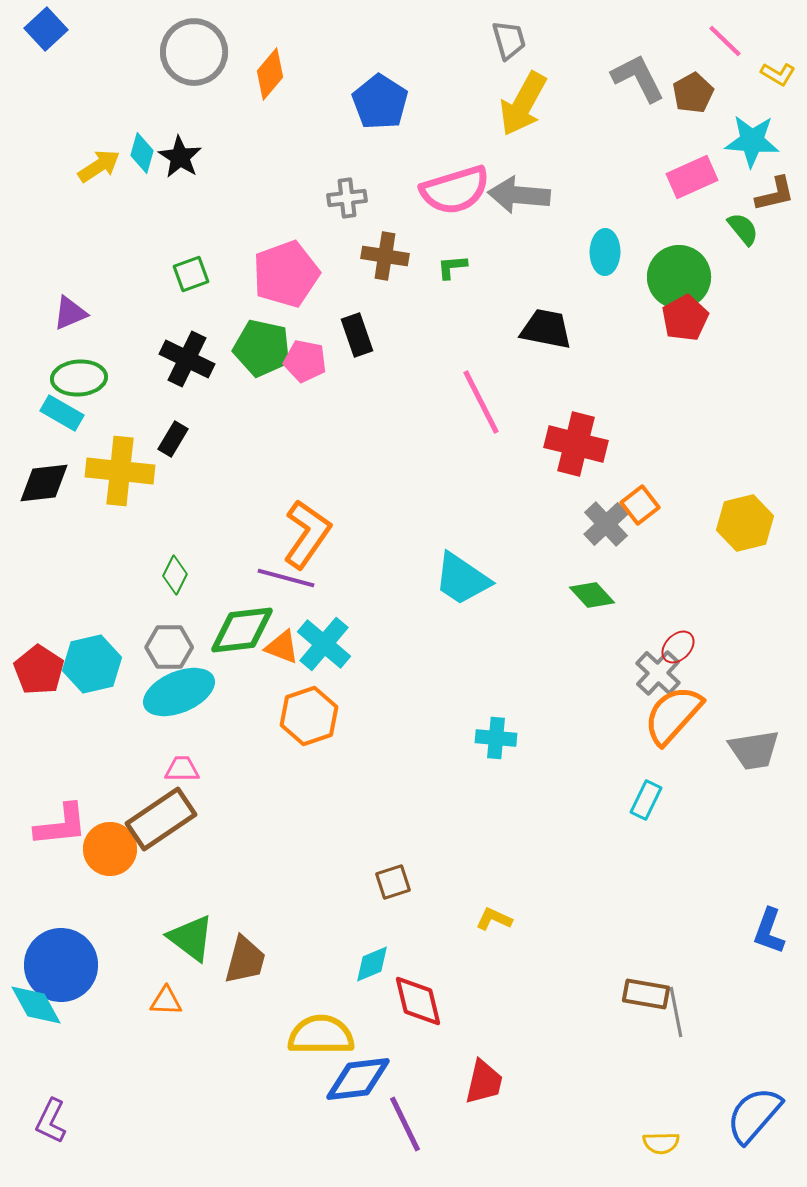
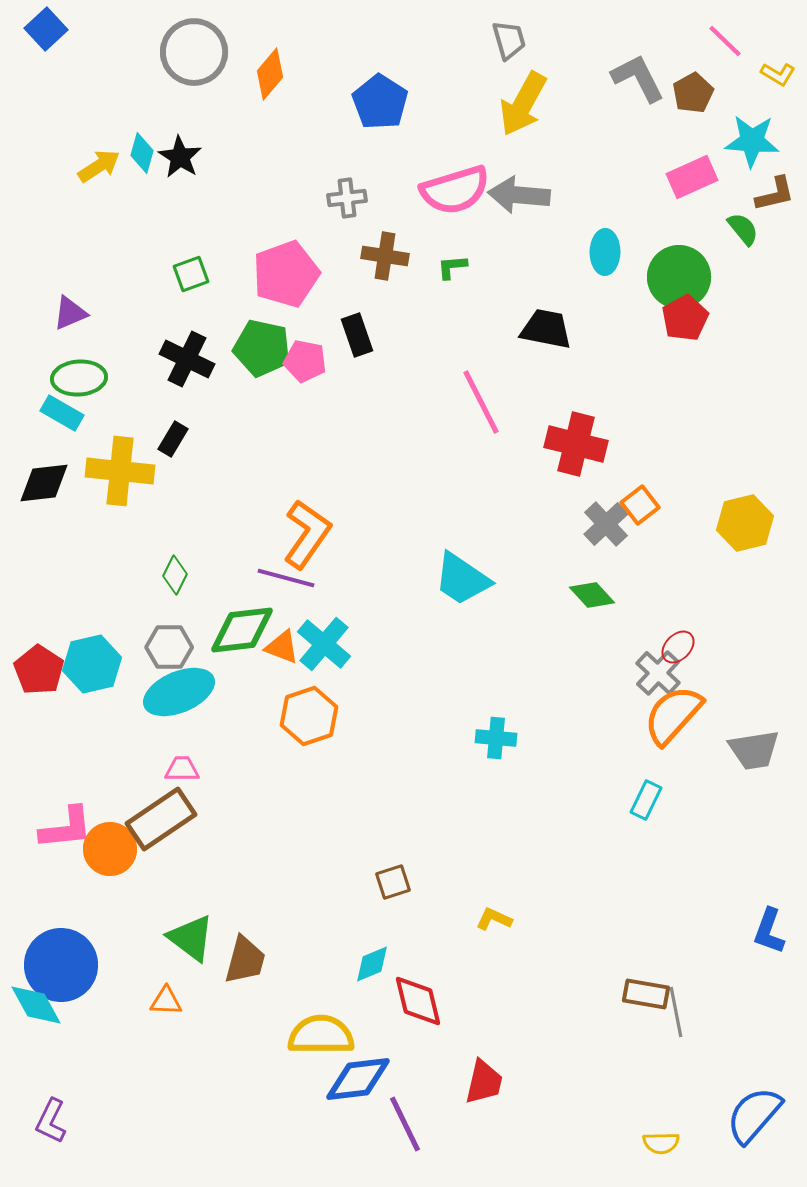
pink L-shape at (61, 825): moved 5 px right, 3 px down
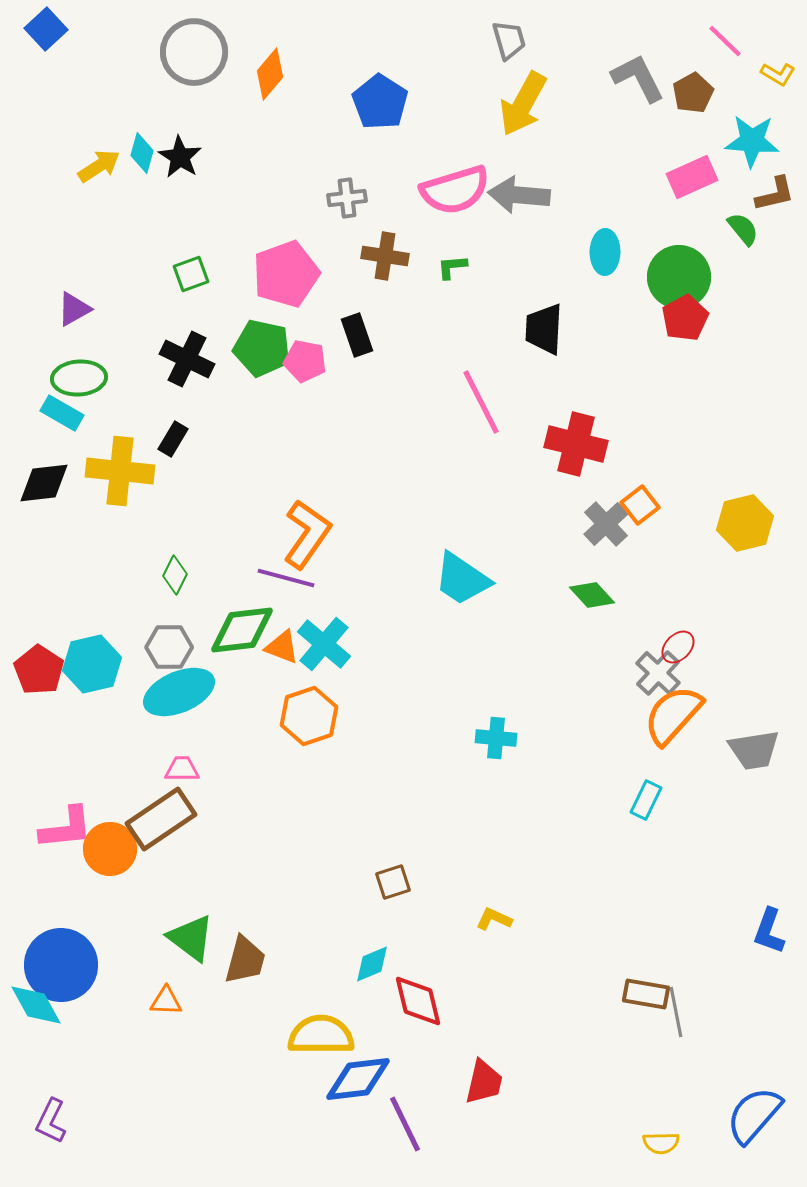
purple triangle at (70, 313): moved 4 px right, 4 px up; rotated 6 degrees counterclockwise
black trapezoid at (546, 329): moved 2 px left; rotated 98 degrees counterclockwise
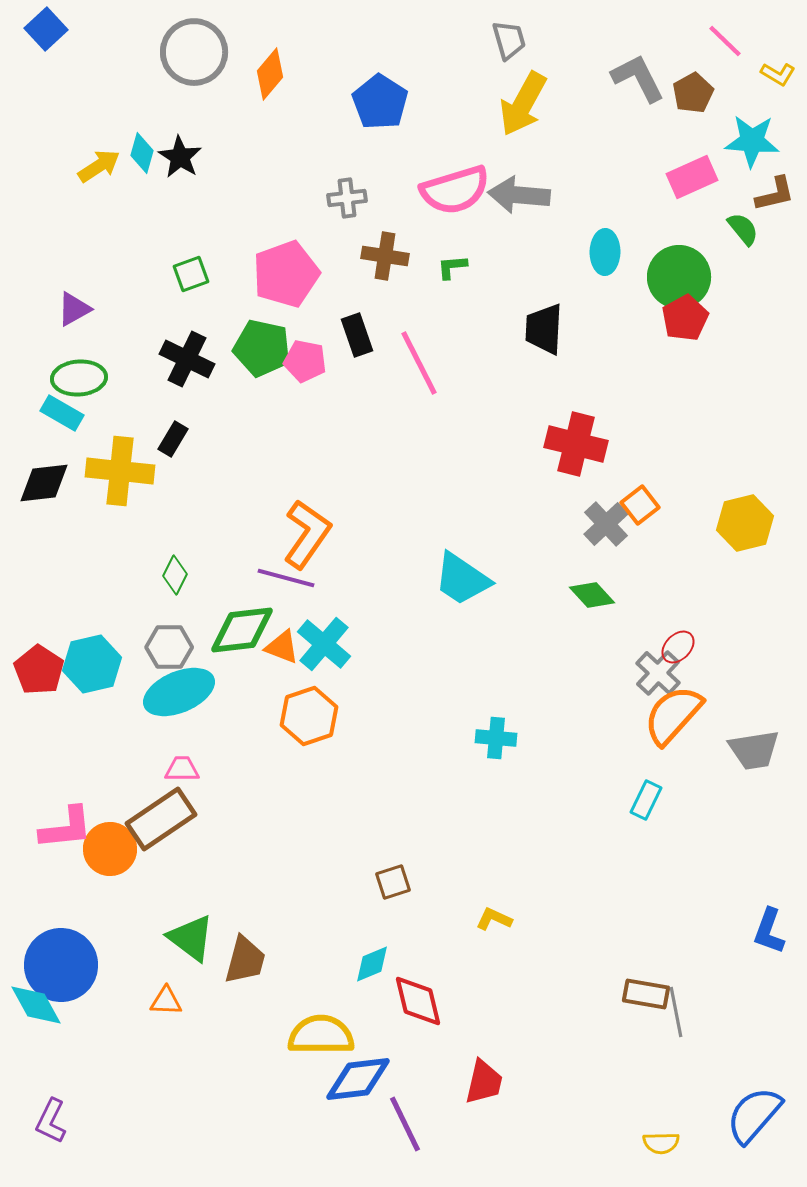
pink line at (481, 402): moved 62 px left, 39 px up
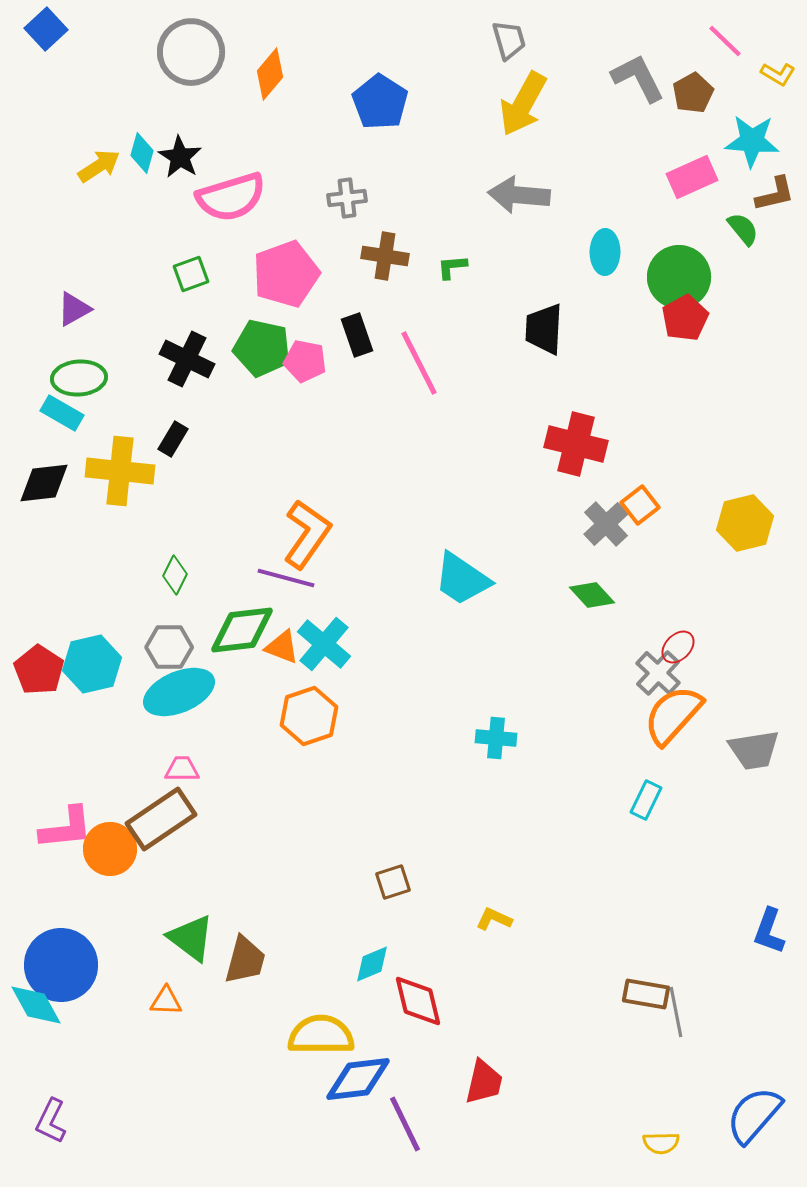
gray circle at (194, 52): moved 3 px left
pink semicircle at (455, 190): moved 224 px left, 7 px down
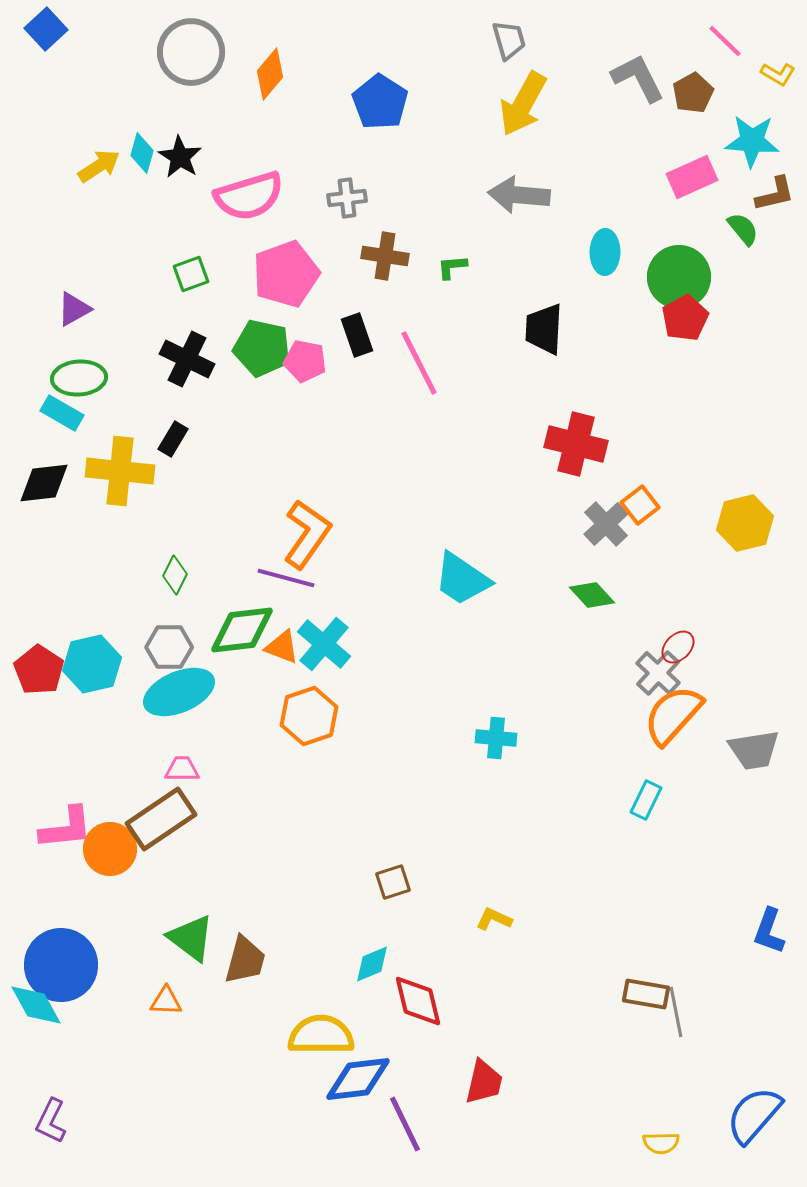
pink semicircle at (231, 197): moved 18 px right, 1 px up
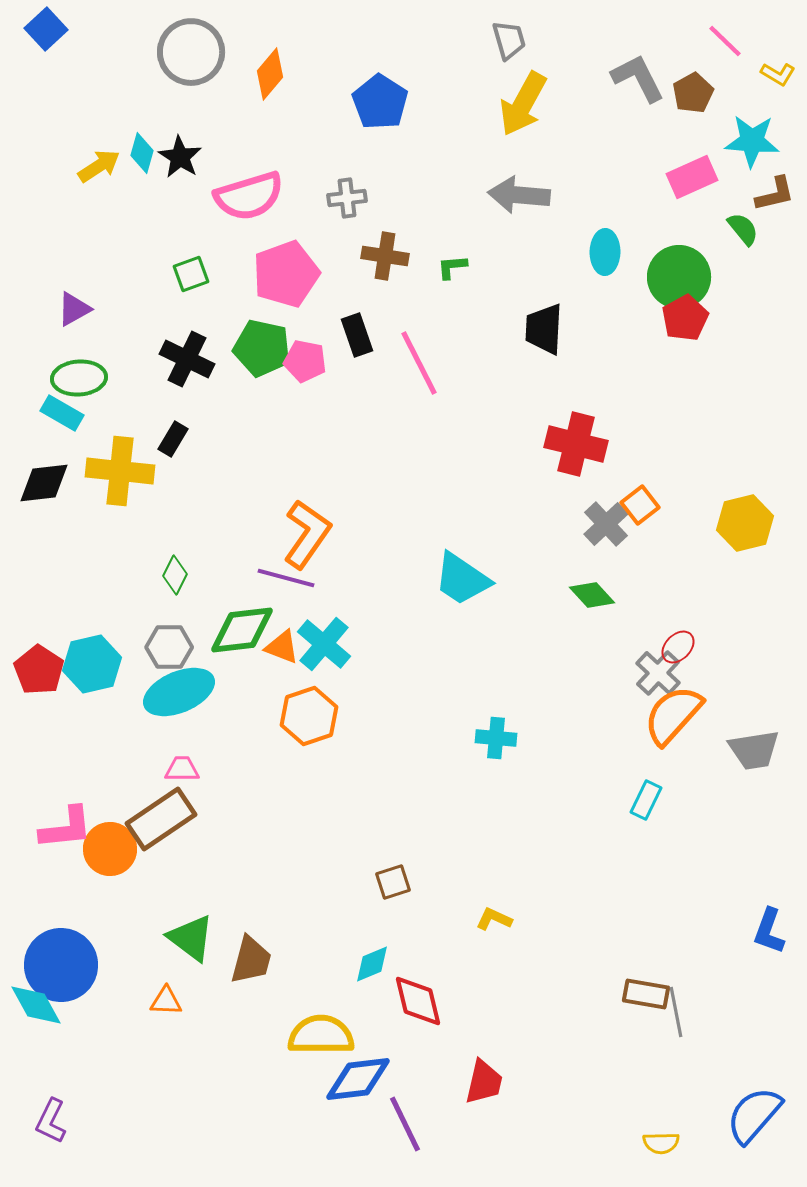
brown trapezoid at (245, 960): moved 6 px right
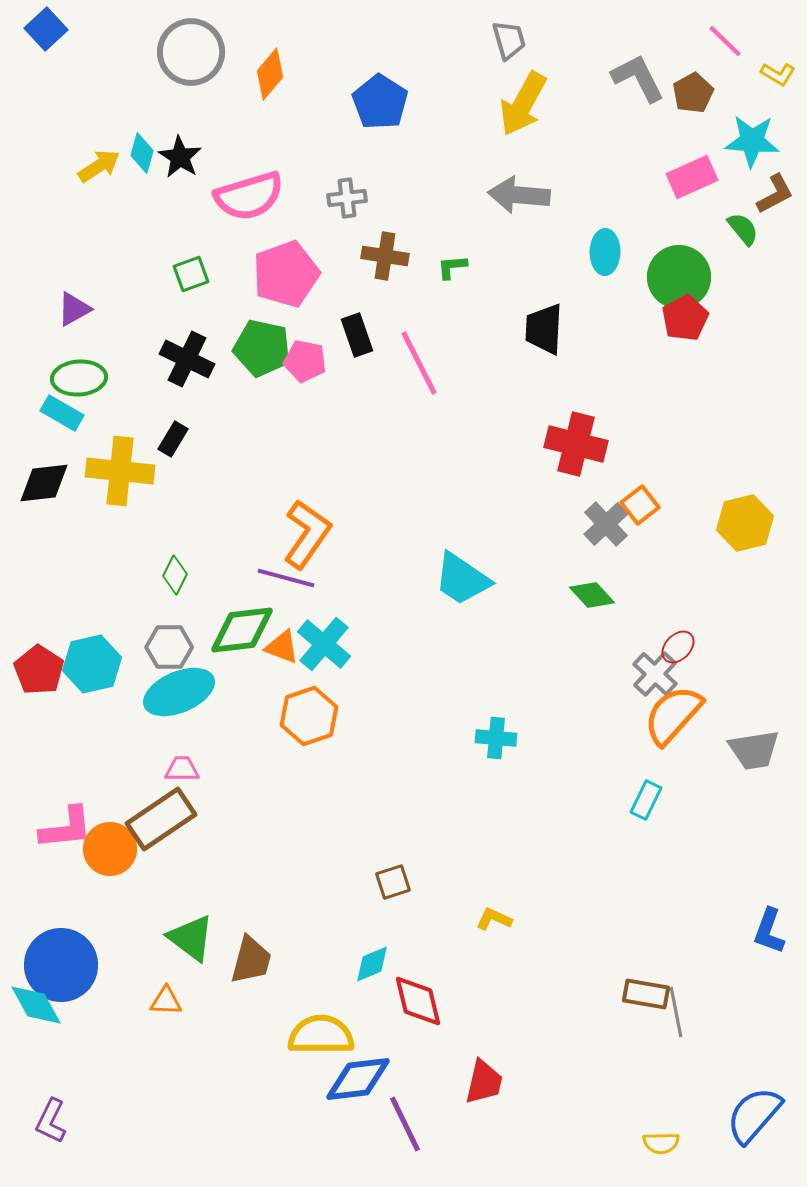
brown L-shape at (775, 194): rotated 15 degrees counterclockwise
gray cross at (658, 673): moved 3 px left, 1 px down
